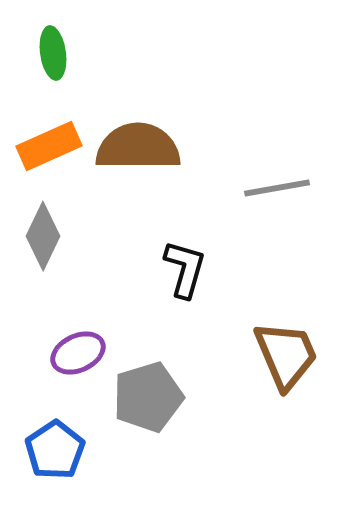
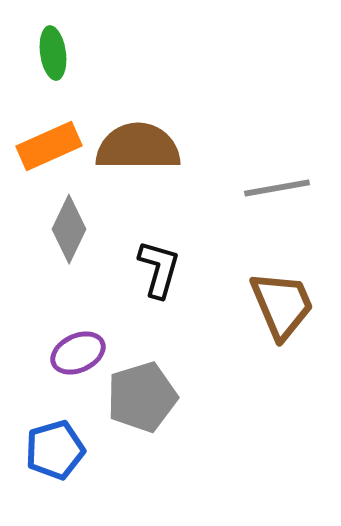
gray diamond: moved 26 px right, 7 px up
black L-shape: moved 26 px left
brown trapezoid: moved 4 px left, 50 px up
gray pentagon: moved 6 px left
blue pentagon: rotated 18 degrees clockwise
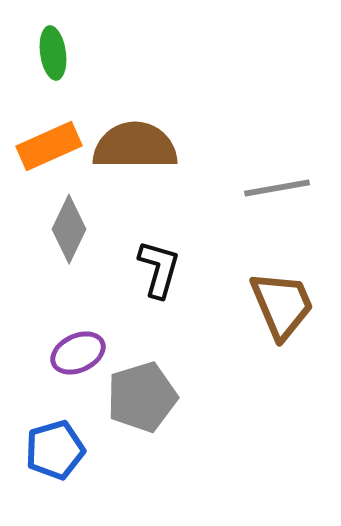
brown semicircle: moved 3 px left, 1 px up
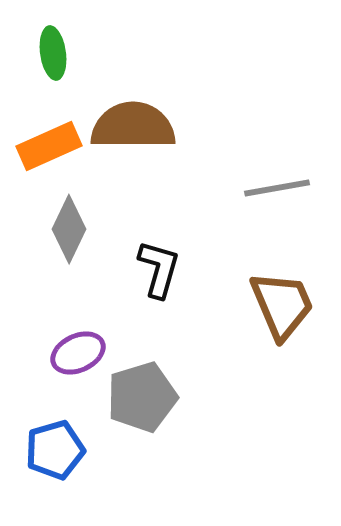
brown semicircle: moved 2 px left, 20 px up
